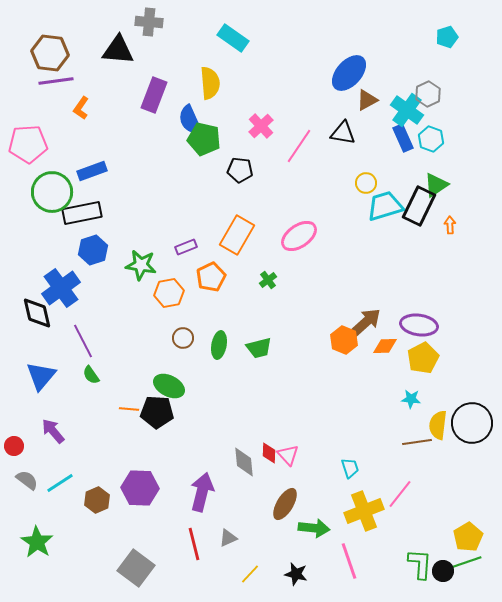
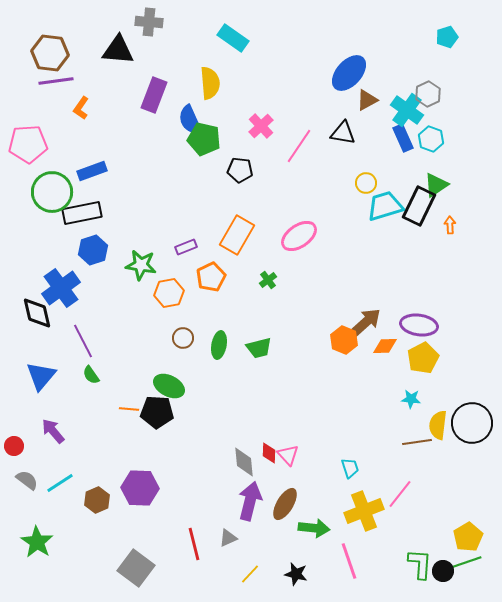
purple arrow at (202, 492): moved 48 px right, 9 px down
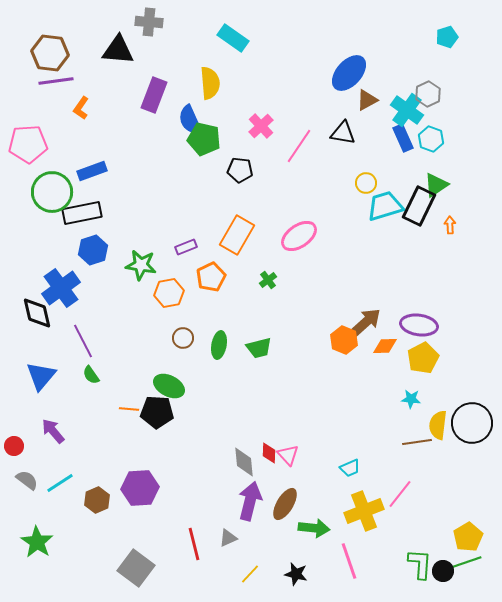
cyan trapezoid at (350, 468): rotated 85 degrees clockwise
purple hexagon at (140, 488): rotated 6 degrees counterclockwise
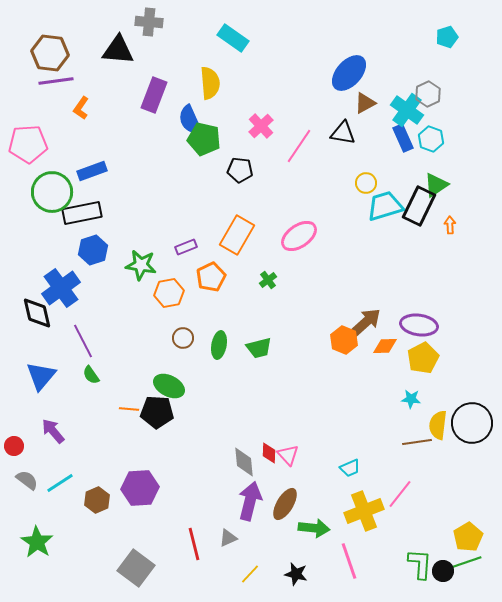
brown triangle at (367, 100): moved 2 px left, 3 px down
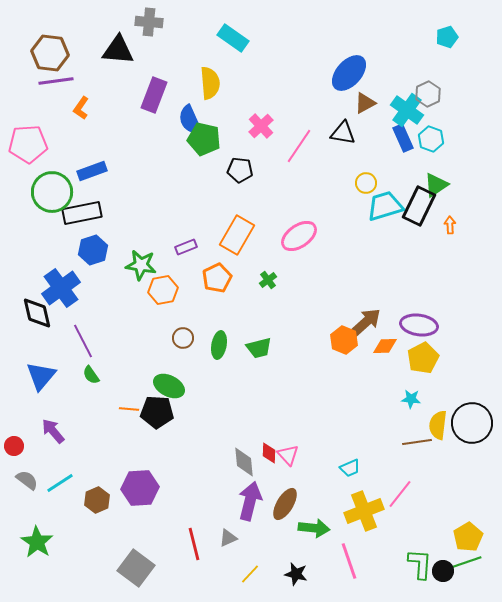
orange pentagon at (211, 277): moved 6 px right, 1 px down
orange hexagon at (169, 293): moved 6 px left, 3 px up
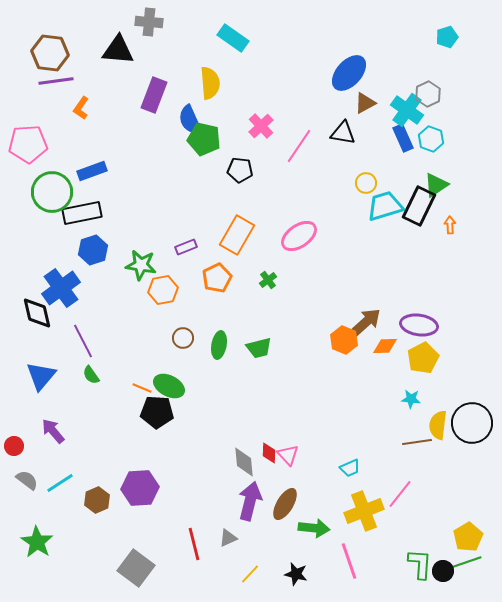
orange line at (129, 409): moved 13 px right, 21 px up; rotated 18 degrees clockwise
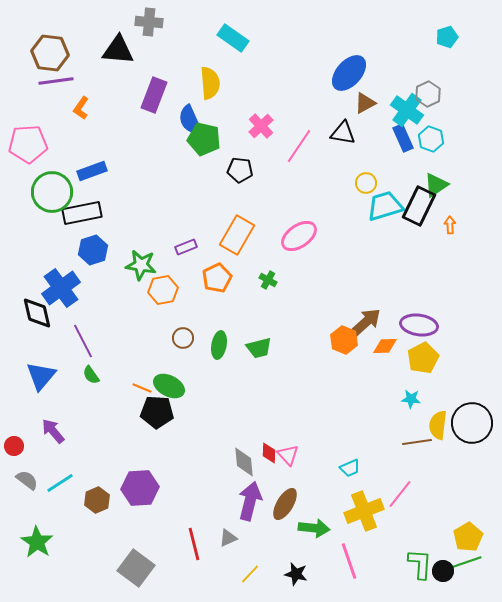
green cross at (268, 280): rotated 24 degrees counterclockwise
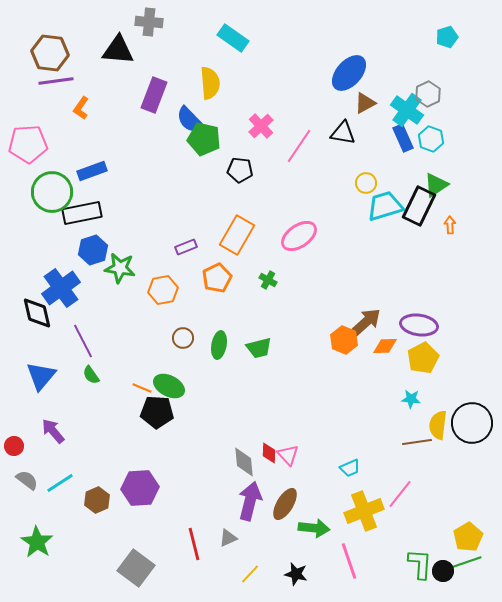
blue semicircle at (190, 120): rotated 20 degrees counterclockwise
green star at (141, 265): moved 21 px left, 3 px down
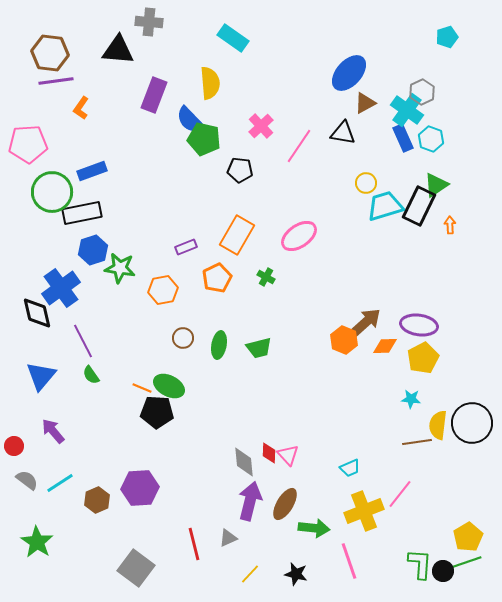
gray hexagon at (428, 94): moved 6 px left, 2 px up
green cross at (268, 280): moved 2 px left, 3 px up
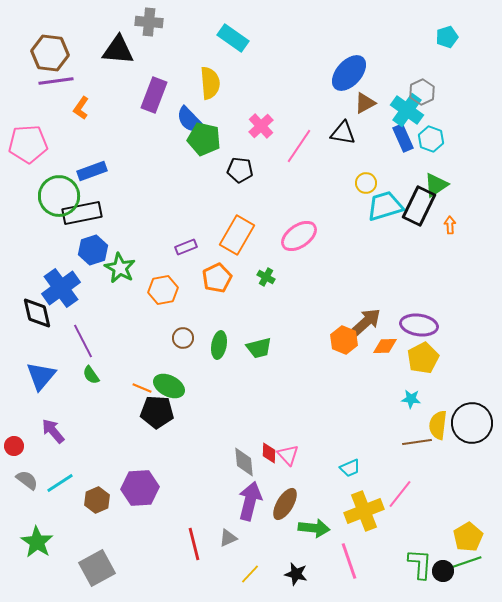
green circle at (52, 192): moved 7 px right, 4 px down
green star at (120, 268): rotated 20 degrees clockwise
gray square at (136, 568): moved 39 px left; rotated 24 degrees clockwise
